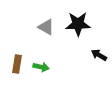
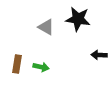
black star: moved 5 px up; rotated 10 degrees clockwise
black arrow: rotated 28 degrees counterclockwise
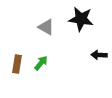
black star: moved 3 px right
green arrow: moved 4 px up; rotated 63 degrees counterclockwise
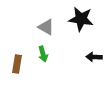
black arrow: moved 5 px left, 2 px down
green arrow: moved 2 px right, 9 px up; rotated 126 degrees clockwise
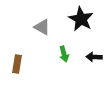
black star: rotated 20 degrees clockwise
gray triangle: moved 4 px left
green arrow: moved 21 px right
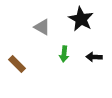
green arrow: rotated 21 degrees clockwise
brown rectangle: rotated 54 degrees counterclockwise
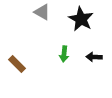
gray triangle: moved 15 px up
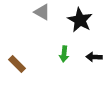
black star: moved 1 px left, 1 px down
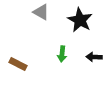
gray triangle: moved 1 px left
green arrow: moved 2 px left
brown rectangle: moved 1 px right; rotated 18 degrees counterclockwise
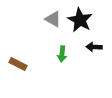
gray triangle: moved 12 px right, 7 px down
black arrow: moved 10 px up
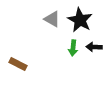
gray triangle: moved 1 px left
green arrow: moved 11 px right, 6 px up
